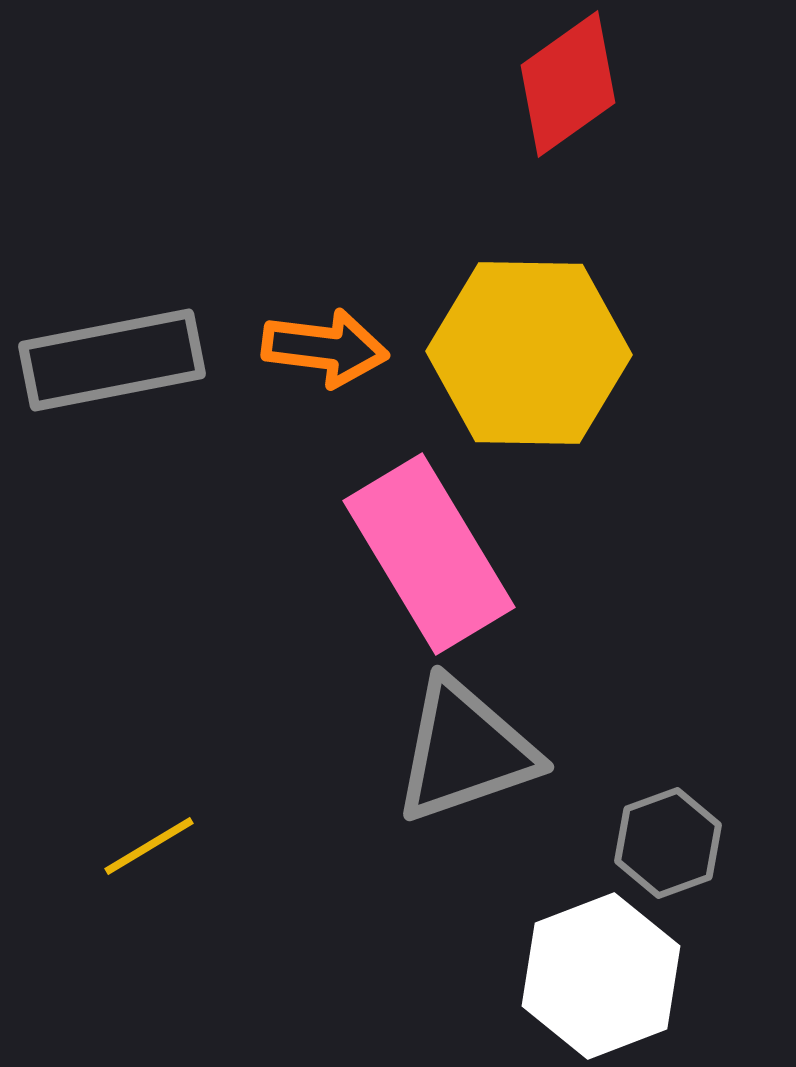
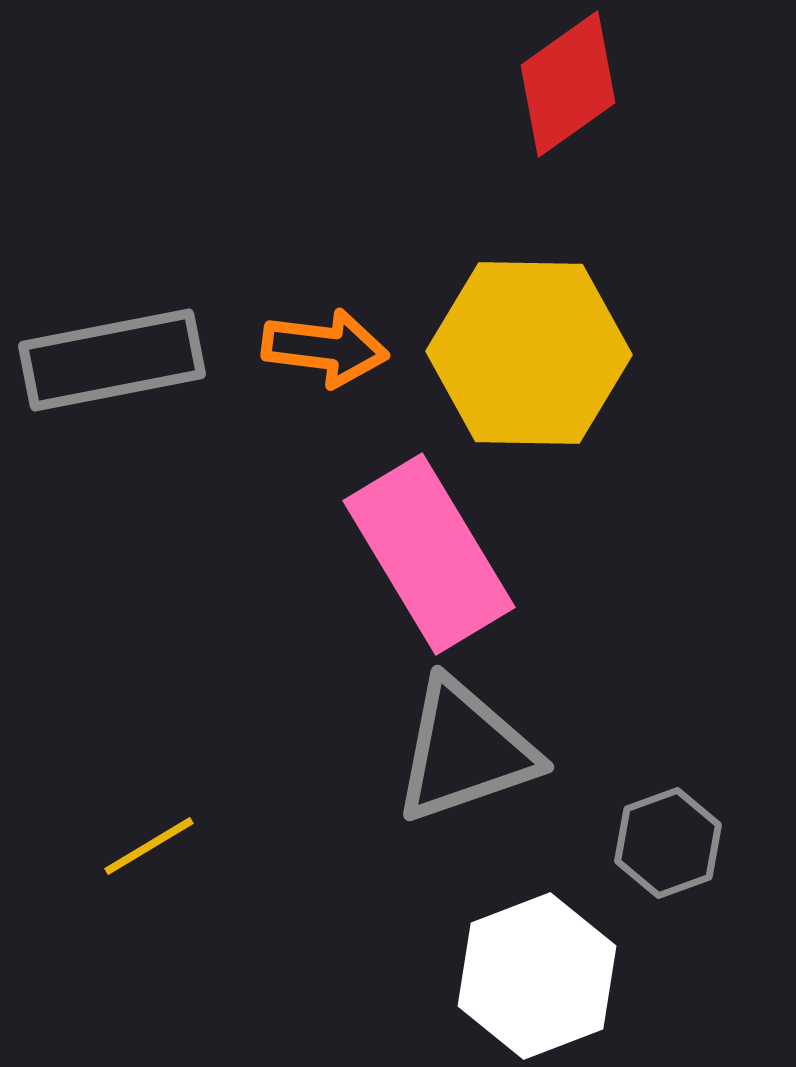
white hexagon: moved 64 px left
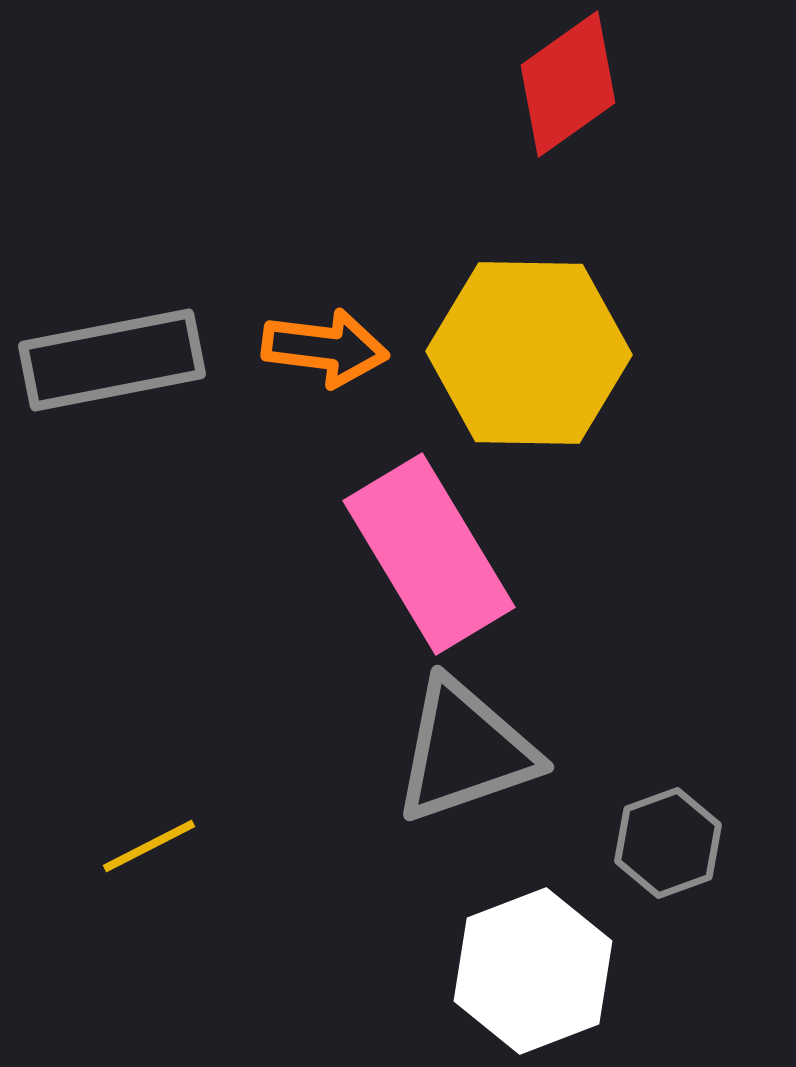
yellow line: rotated 4 degrees clockwise
white hexagon: moved 4 px left, 5 px up
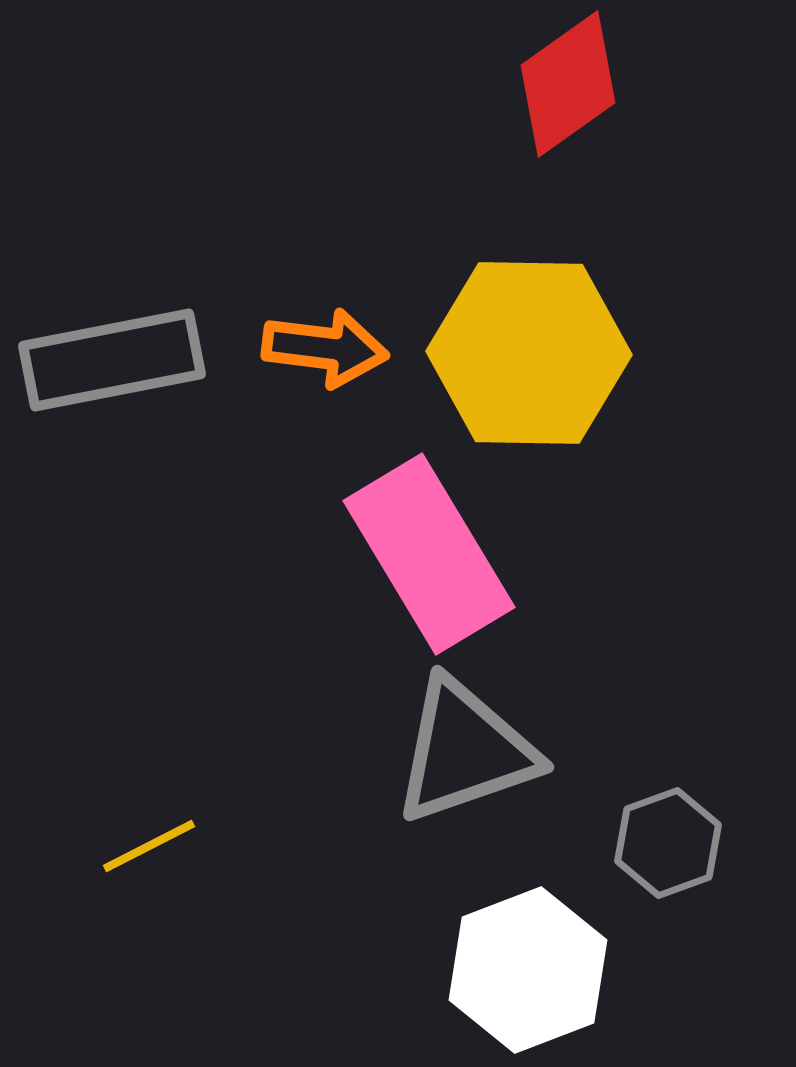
white hexagon: moved 5 px left, 1 px up
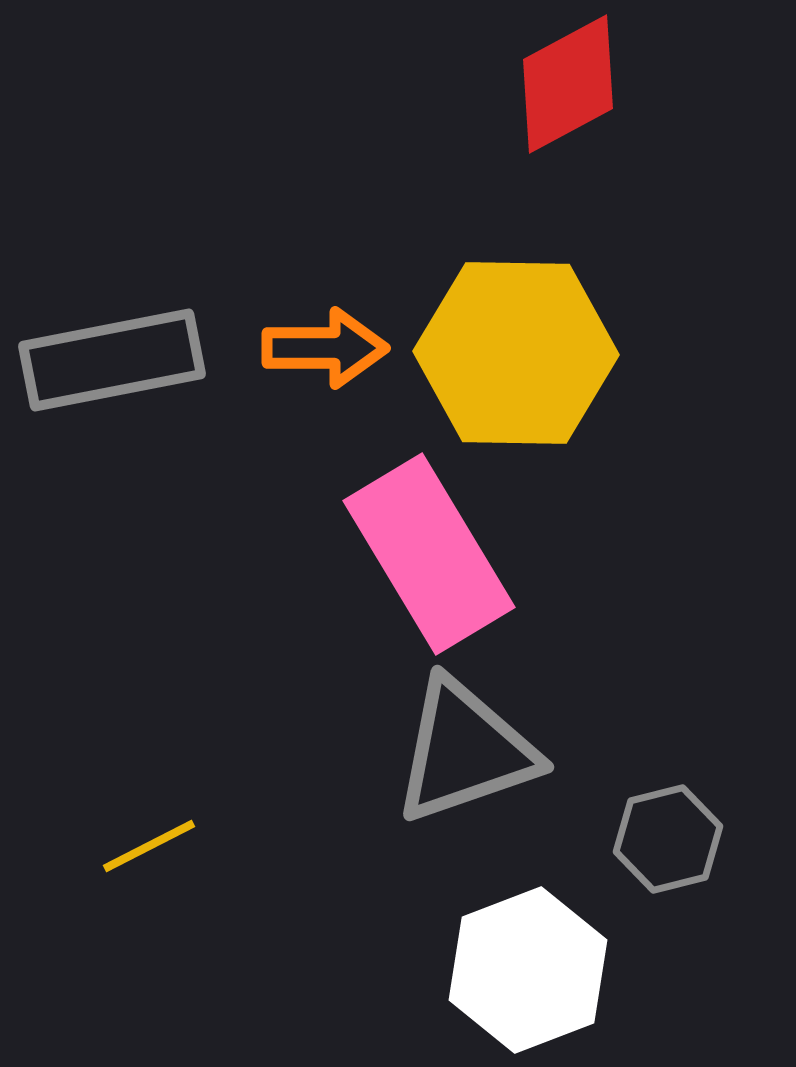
red diamond: rotated 7 degrees clockwise
orange arrow: rotated 7 degrees counterclockwise
yellow hexagon: moved 13 px left
gray hexagon: moved 4 px up; rotated 6 degrees clockwise
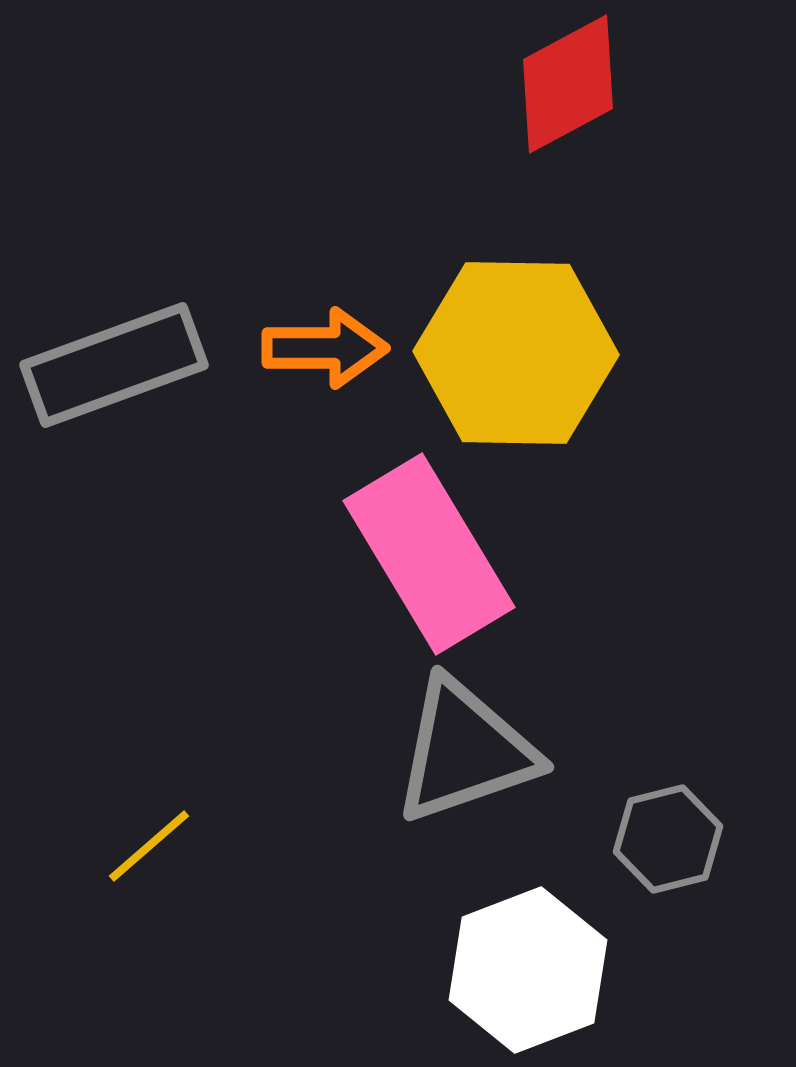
gray rectangle: moved 2 px right, 5 px down; rotated 9 degrees counterclockwise
yellow line: rotated 14 degrees counterclockwise
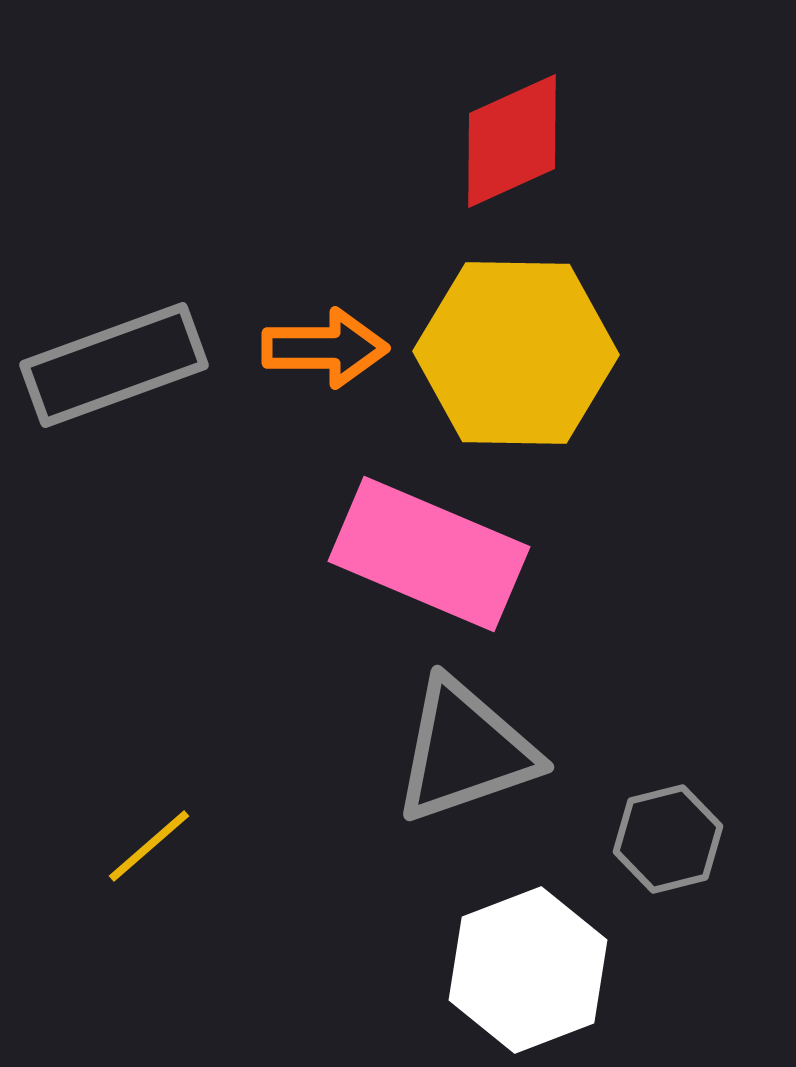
red diamond: moved 56 px left, 57 px down; rotated 4 degrees clockwise
pink rectangle: rotated 36 degrees counterclockwise
